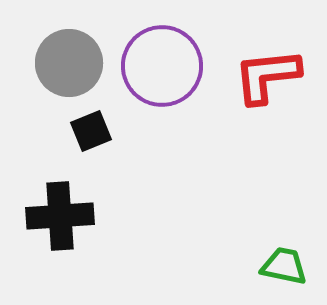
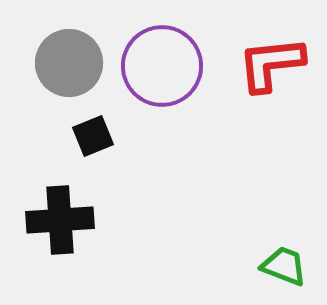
red L-shape: moved 4 px right, 12 px up
black square: moved 2 px right, 5 px down
black cross: moved 4 px down
green trapezoid: rotated 9 degrees clockwise
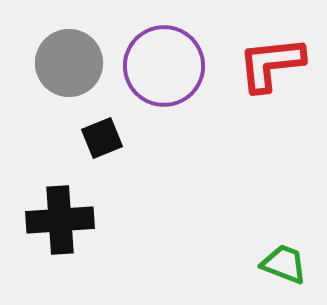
purple circle: moved 2 px right
black square: moved 9 px right, 2 px down
green trapezoid: moved 2 px up
